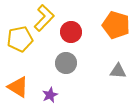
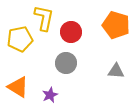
yellow L-shape: rotated 32 degrees counterclockwise
gray triangle: moved 2 px left
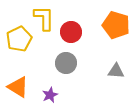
yellow L-shape: rotated 12 degrees counterclockwise
yellow pentagon: moved 1 px left; rotated 15 degrees counterclockwise
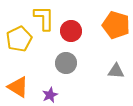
red circle: moved 1 px up
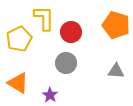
red circle: moved 1 px down
orange triangle: moved 4 px up
purple star: rotated 14 degrees counterclockwise
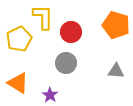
yellow L-shape: moved 1 px left, 1 px up
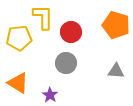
yellow pentagon: moved 1 px up; rotated 20 degrees clockwise
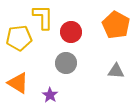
orange pentagon: rotated 12 degrees clockwise
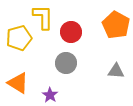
yellow pentagon: rotated 10 degrees counterclockwise
